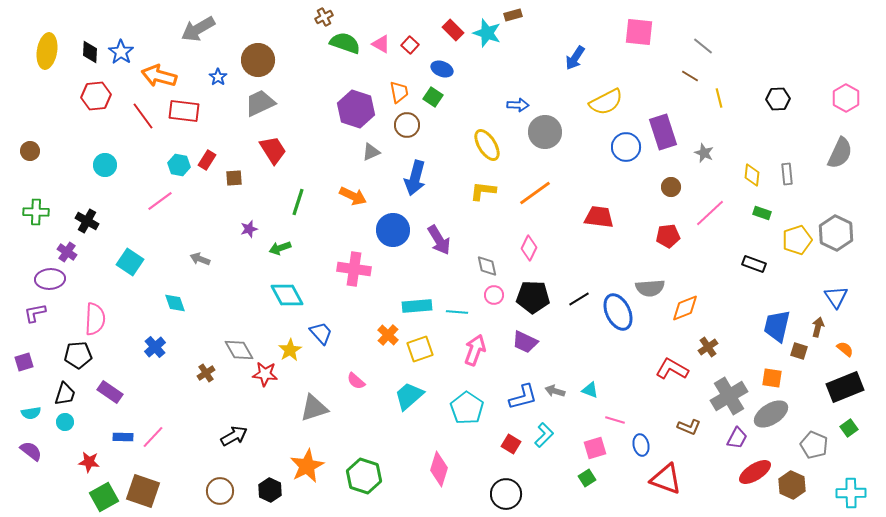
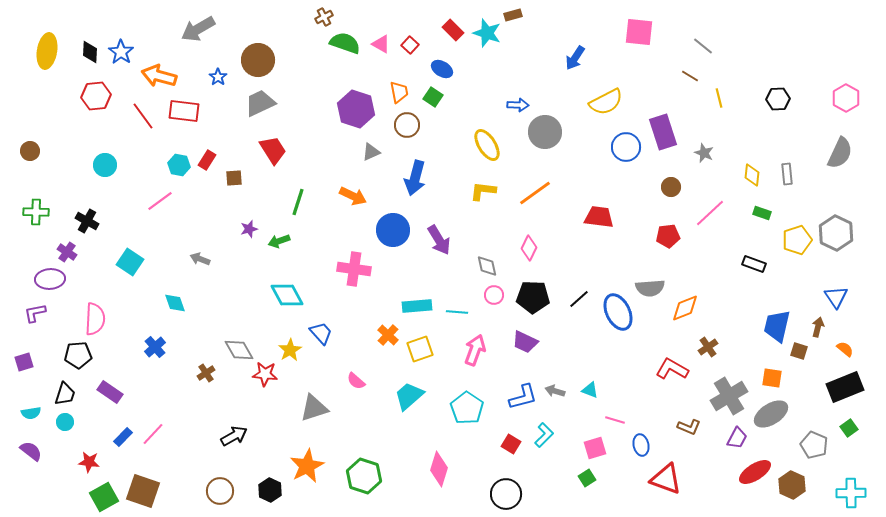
blue ellipse at (442, 69): rotated 10 degrees clockwise
green arrow at (280, 248): moved 1 px left, 7 px up
black line at (579, 299): rotated 10 degrees counterclockwise
blue rectangle at (123, 437): rotated 48 degrees counterclockwise
pink line at (153, 437): moved 3 px up
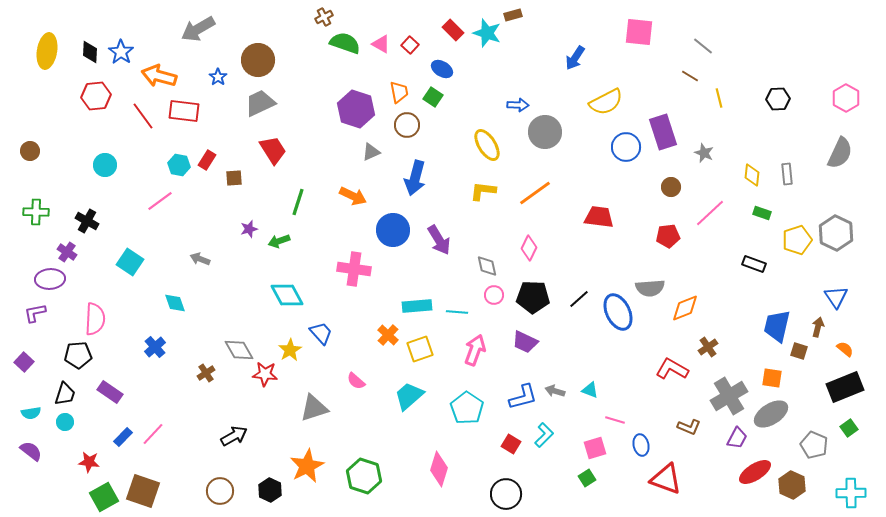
purple square at (24, 362): rotated 30 degrees counterclockwise
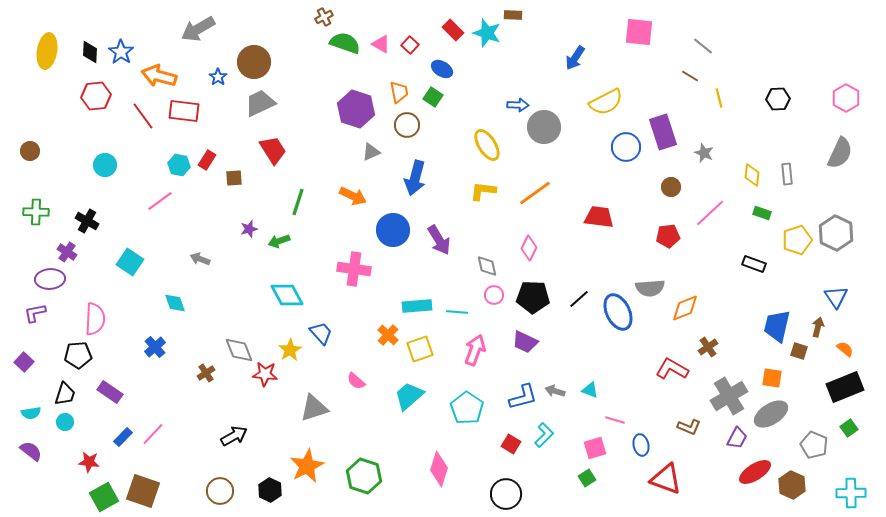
brown rectangle at (513, 15): rotated 18 degrees clockwise
brown circle at (258, 60): moved 4 px left, 2 px down
gray circle at (545, 132): moved 1 px left, 5 px up
gray diamond at (239, 350): rotated 8 degrees clockwise
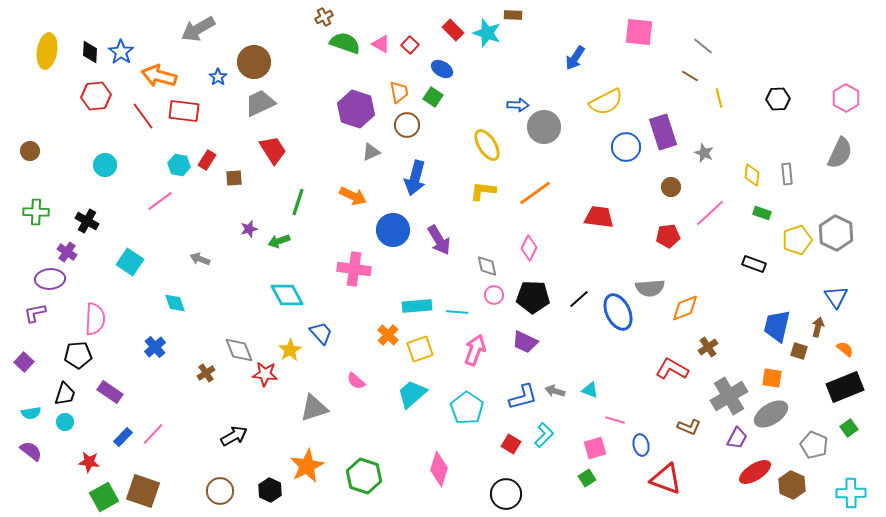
cyan trapezoid at (409, 396): moved 3 px right, 2 px up
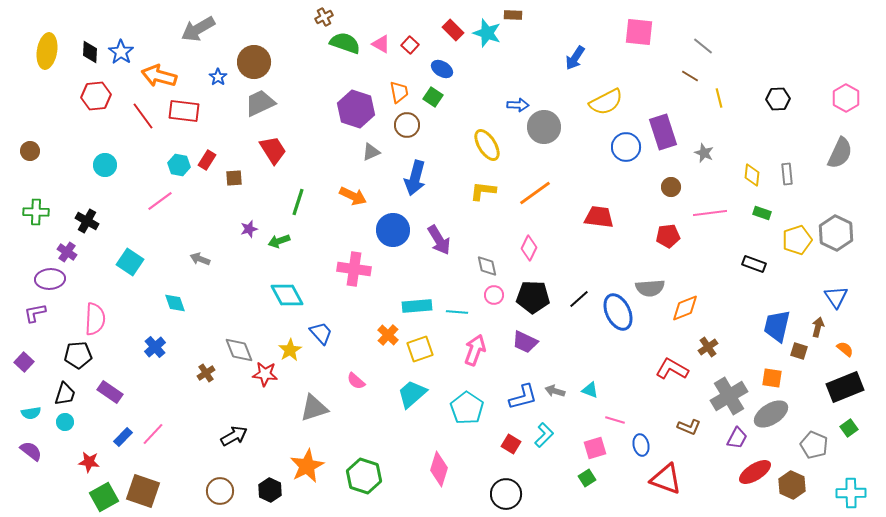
pink line at (710, 213): rotated 36 degrees clockwise
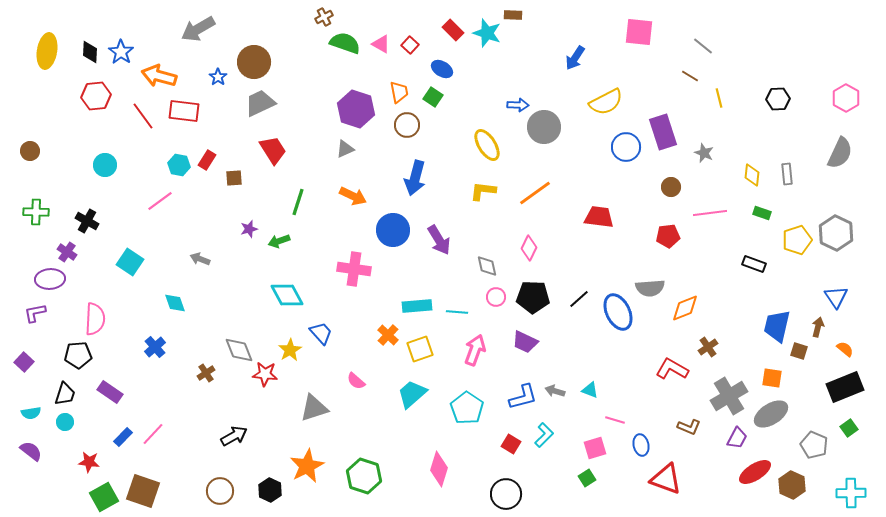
gray triangle at (371, 152): moved 26 px left, 3 px up
pink circle at (494, 295): moved 2 px right, 2 px down
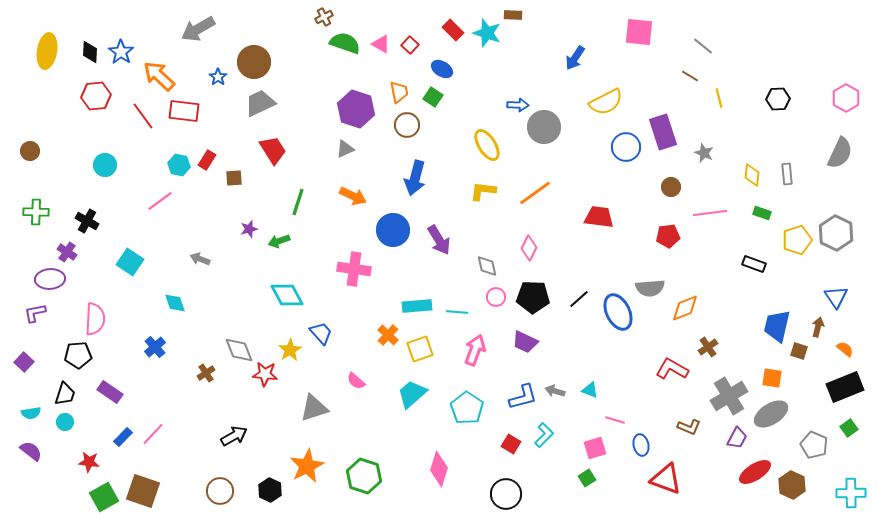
orange arrow at (159, 76): rotated 28 degrees clockwise
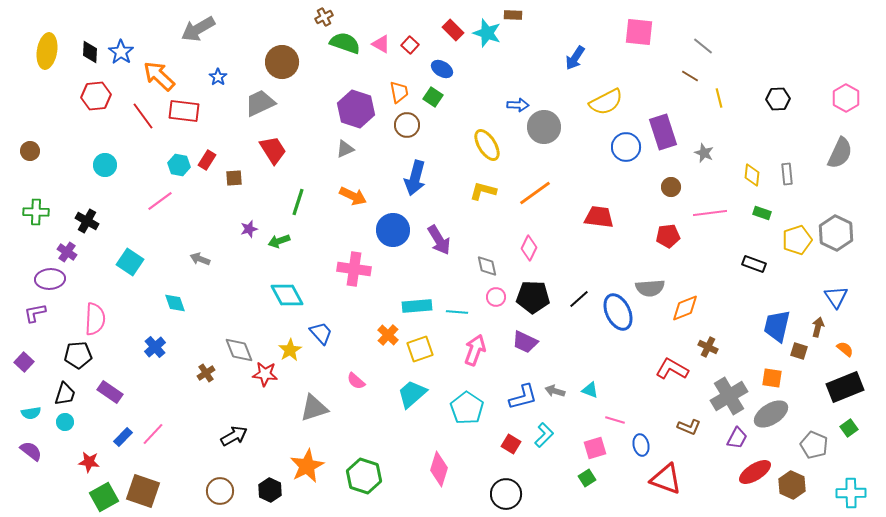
brown circle at (254, 62): moved 28 px right
yellow L-shape at (483, 191): rotated 8 degrees clockwise
brown cross at (708, 347): rotated 30 degrees counterclockwise
